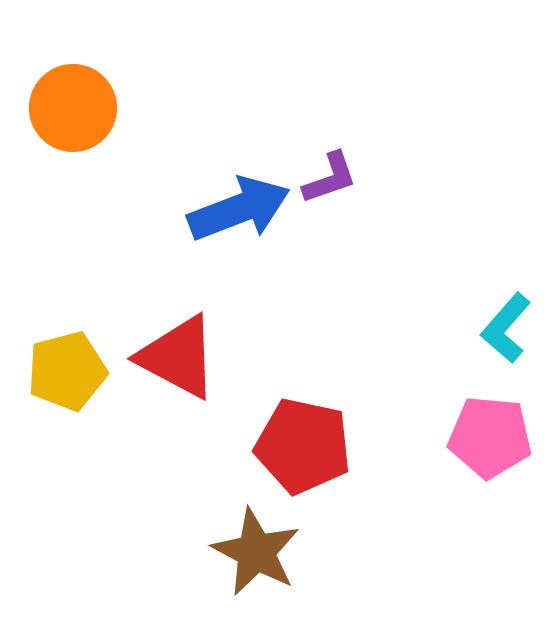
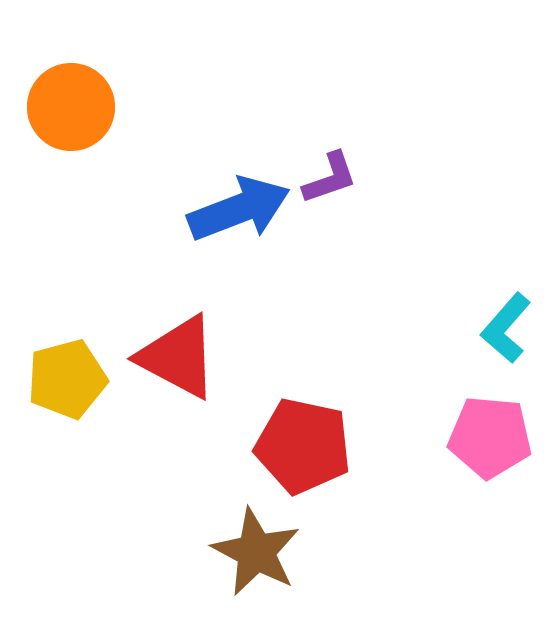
orange circle: moved 2 px left, 1 px up
yellow pentagon: moved 8 px down
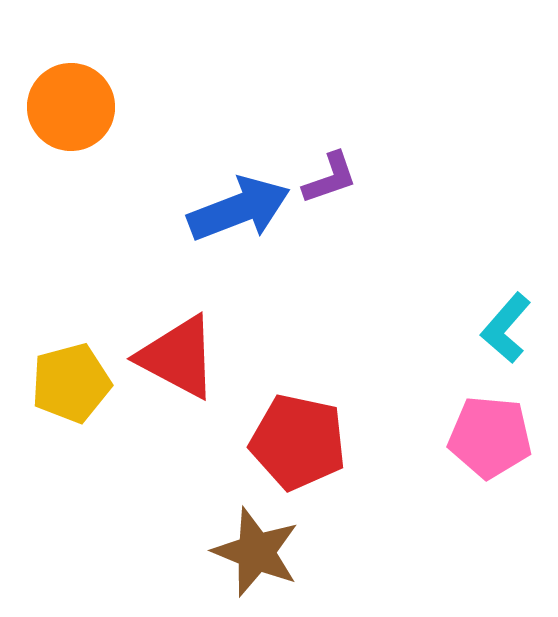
yellow pentagon: moved 4 px right, 4 px down
red pentagon: moved 5 px left, 4 px up
brown star: rotated 6 degrees counterclockwise
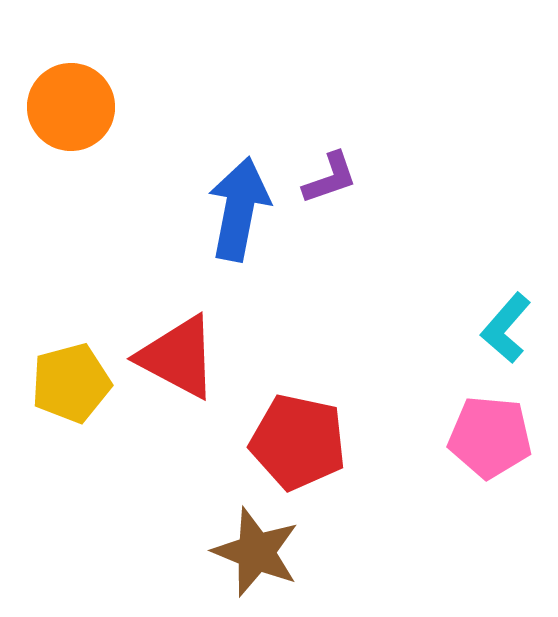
blue arrow: rotated 58 degrees counterclockwise
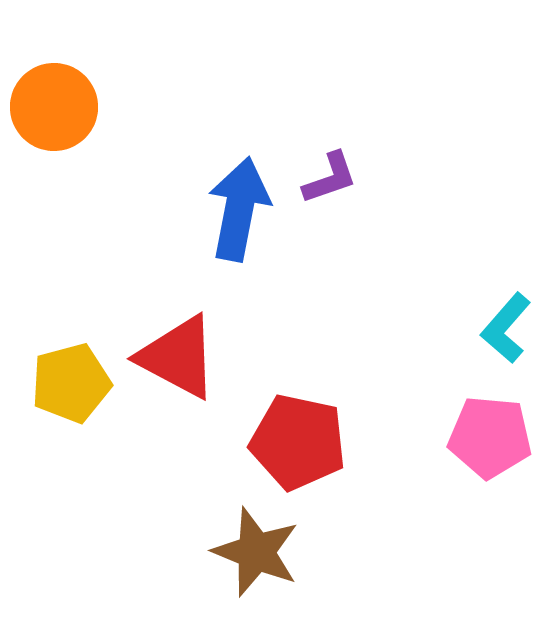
orange circle: moved 17 px left
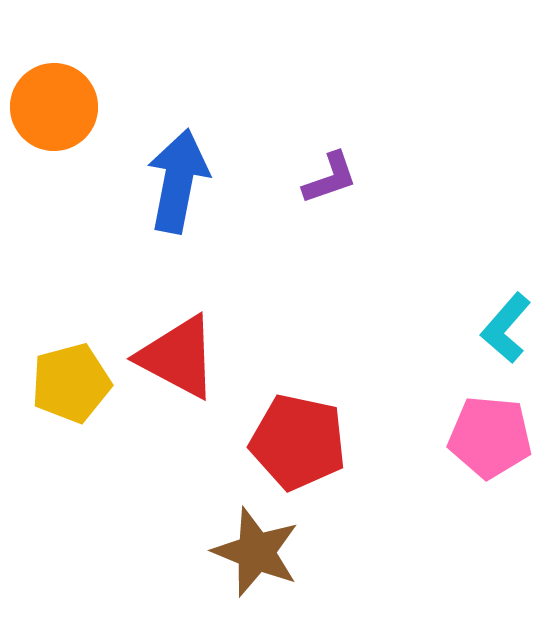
blue arrow: moved 61 px left, 28 px up
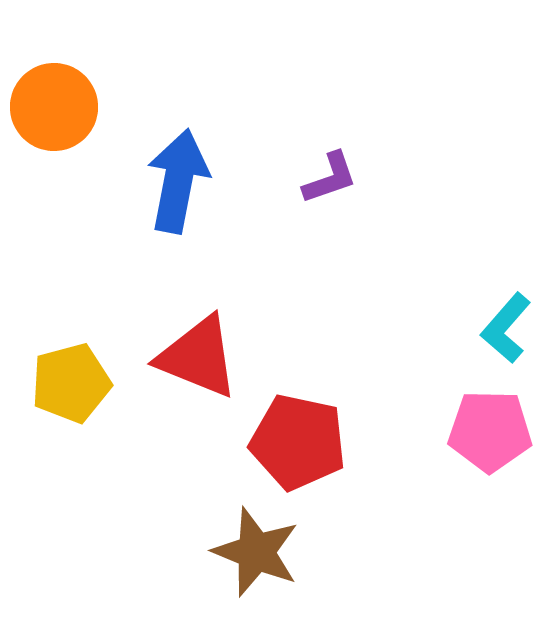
red triangle: moved 20 px right; rotated 6 degrees counterclockwise
pink pentagon: moved 6 px up; rotated 4 degrees counterclockwise
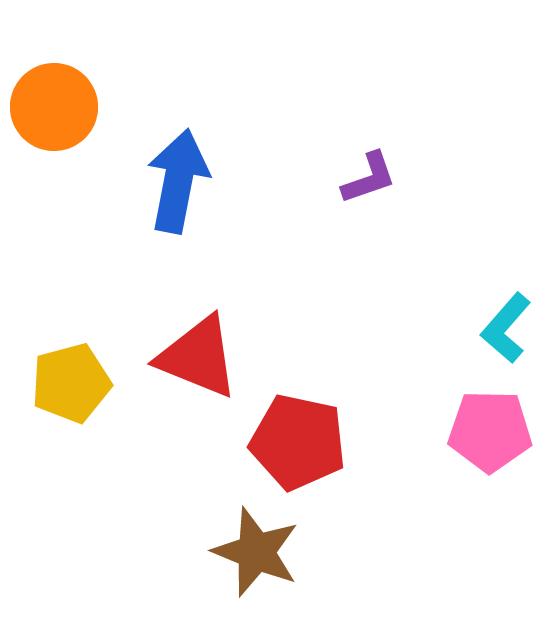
purple L-shape: moved 39 px right
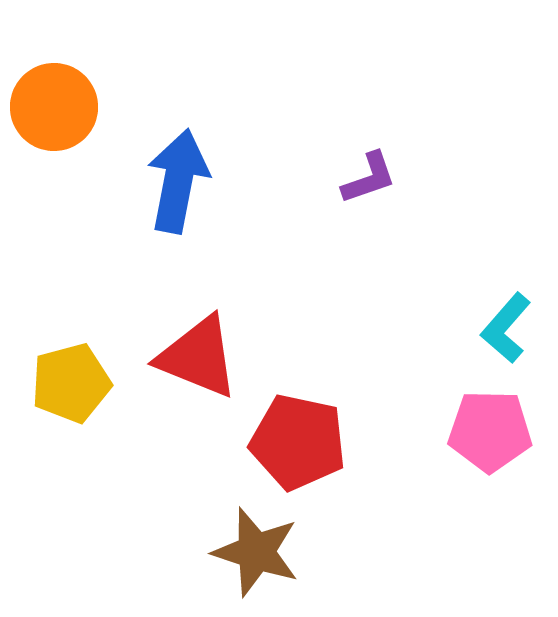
brown star: rotated 4 degrees counterclockwise
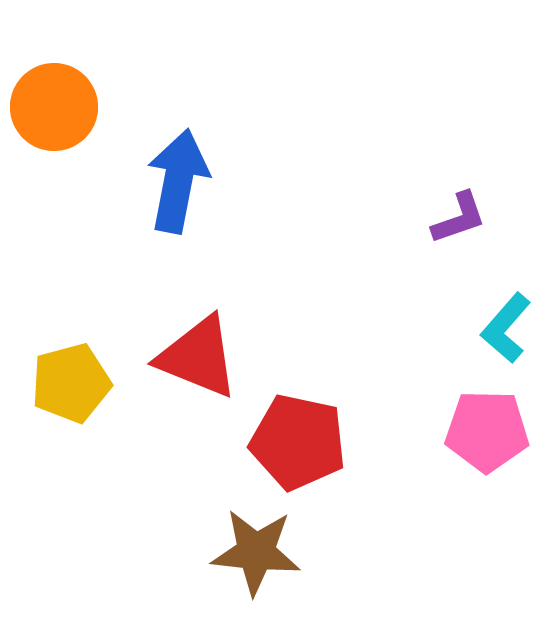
purple L-shape: moved 90 px right, 40 px down
pink pentagon: moved 3 px left
brown star: rotated 12 degrees counterclockwise
